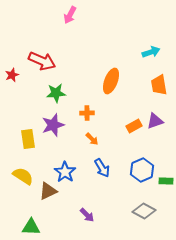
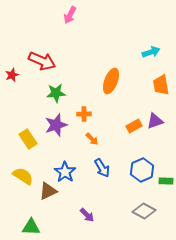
orange trapezoid: moved 2 px right
orange cross: moved 3 px left, 1 px down
purple star: moved 3 px right
yellow rectangle: rotated 24 degrees counterclockwise
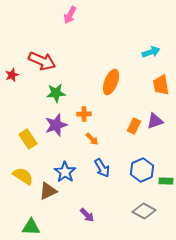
orange ellipse: moved 1 px down
orange rectangle: rotated 35 degrees counterclockwise
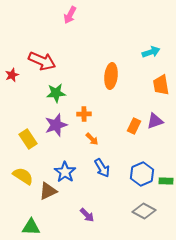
orange ellipse: moved 6 px up; rotated 15 degrees counterclockwise
blue hexagon: moved 4 px down
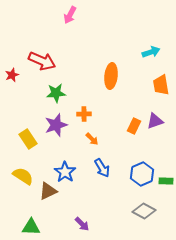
purple arrow: moved 5 px left, 9 px down
